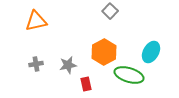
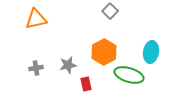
orange triangle: moved 2 px up
cyan ellipse: rotated 20 degrees counterclockwise
gray cross: moved 4 px down
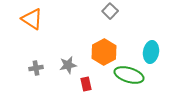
orange triangle: moved 4 px left; rotated 45 degrees clockwise
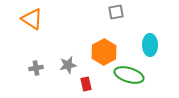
gray square: moved 6 px right, 1 px down; rotated 35 degrees clockwise
cyan ellipse: moved 1 px left, 7 px up; rotated 10 degrees counterclockwise
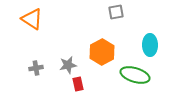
orange hexagon: moved 2 px left
green ellipse: moved 6 px right
red rectangle: moved 8 px left
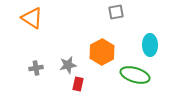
orange triangle: moved 1 px up
red rectangle: rotated 24 degrees clockwise
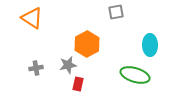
orange hexagon: moved 15 px left, 8 px up
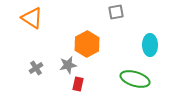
gray cross: rotated 24 degrees counterclockwise
green ellipse: moved 4 px down
